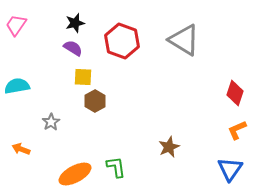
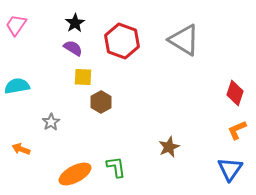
black star: rotated 18 degrees counterclockwise
brown hexagon: moved 6 px right, 1 px down
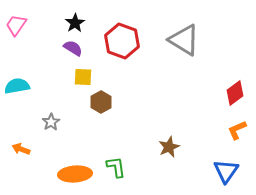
red diamond: rotated 35 degrees clockwise
blue triangle: moved 4 px left, 2 px down
orange ellipse: rotated 24 degrees clockwise
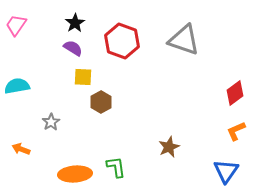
gray triangle: rotated 12 degrees counterclockwise
orange L-shape: moved 1 px left, 1 px down
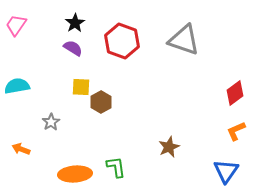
yellow square: moved 2 px left, 10 px down
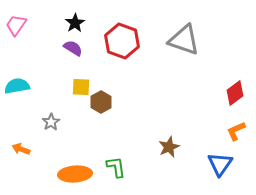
blue triangle: moved 6 px left, 7 px up
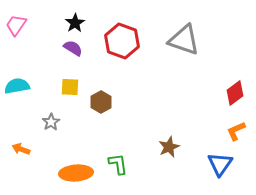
yellow square: moved 11 px left
green L-shape: moved 2 px right, 3 px up
orange ellipse: moved 1 px right, 1 px up
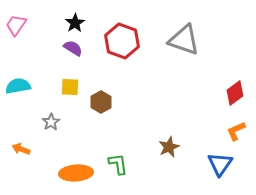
cyan semicircle: moved 1 px right
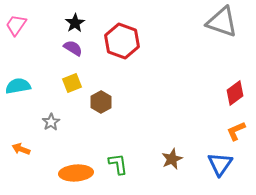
gray triangle: moved 38 px right, 18 px up
yellow square: moved 2 px right, 4 px up; rotated 24 degrees counterclockwise
brown star: moved 3 px right, 12 px down
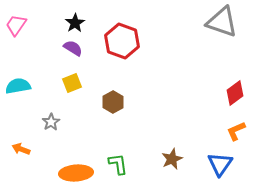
brown hexagon: moved 12 px right
